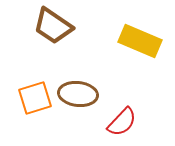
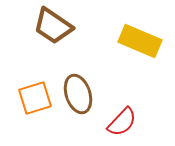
brown ellipse: rotated 66 degrees clockwise
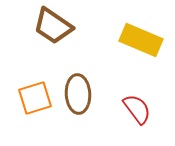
yellow rectangle: moved 1 px right, 1 px up
brown ellipse: rotated 15 degrees clockwise
red semicircle: moved 15 px right, 13 px up; rotated 80 degrees counterclockwise
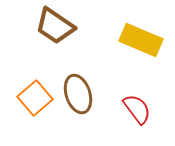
brown trapezoid: moved 2 px right
brown ellipse: rotated 15 degrees counterclockwise
orange square: rotated 24 degrees counterclockwise
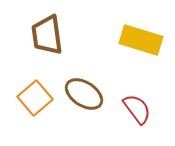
brown trapezoid: moved 8 px left, 9 px down; rotated 48 degrees clockwise
yellow rectangle: rotated 6 degrees counterclockwise
brown ellipse: moved 6 px right; rotated 39 degrees counterclockwise
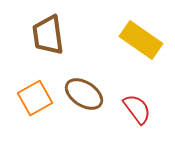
brown trapezoid: moved 1 px right
yellow rectangle: rotated 18 degrees clockwise
orange square: rotated 12 degrees clockwise
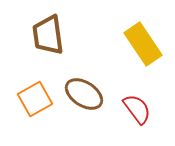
yellow rectangle: moved 2 px right, 4 px down; rotated 21 degrees clockwise
orange square: moved 1 px down
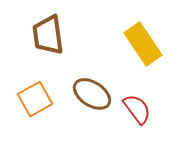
brown ellipse: moved 8 px right
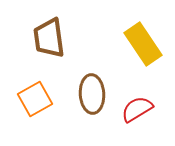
brown trapezoid: moved 1 px right, 3 px down
brown ellipse: rotated 54 degrees clockwise
red semicircle: rotated 84 degrees counterclockwise
